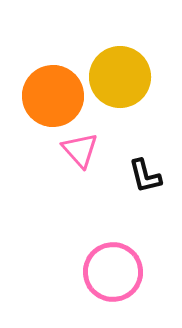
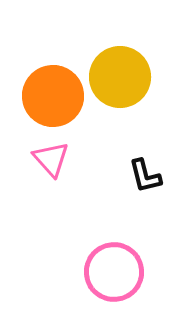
pink triangle: moved 29 px left, 9 px down
pink circle: moved 1 px right
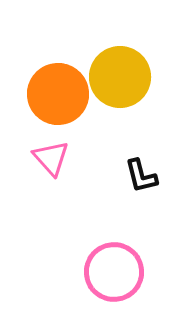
orange circle: moved 5 px right, 2 px up
pink triangle: moved 1 px up
black L-shape: moved 4 px left
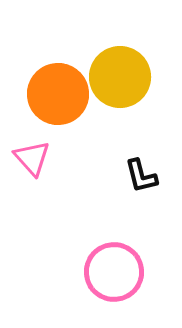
pink triangle: moved 19 px left
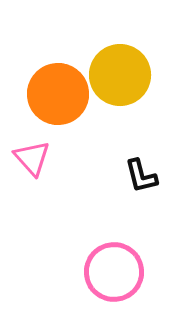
yellow circle: moved 2 px up
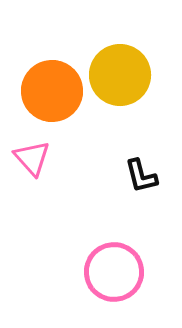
orange circle: moved 6 px left, 3 px up
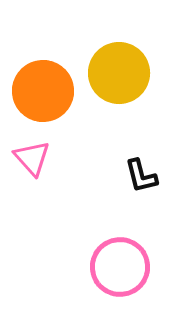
yellow circle: moved 1 px left, 2 px up
orange circle: moved 9 px left
pink circle: moved 6 px right, 5 px up
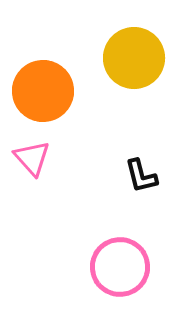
yellow circle: moved 15 px right, 15 px up
